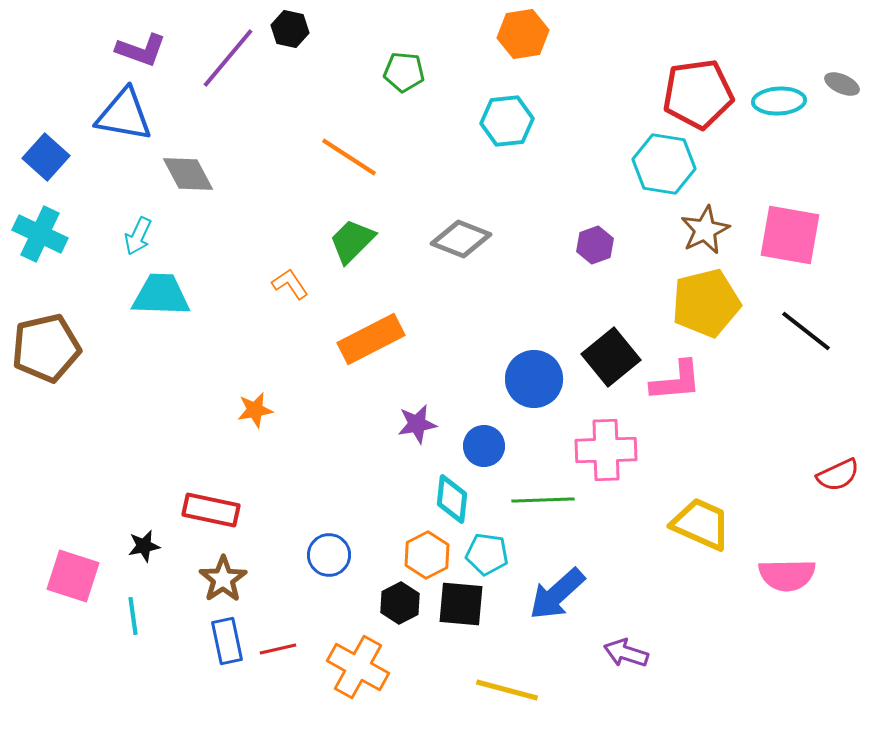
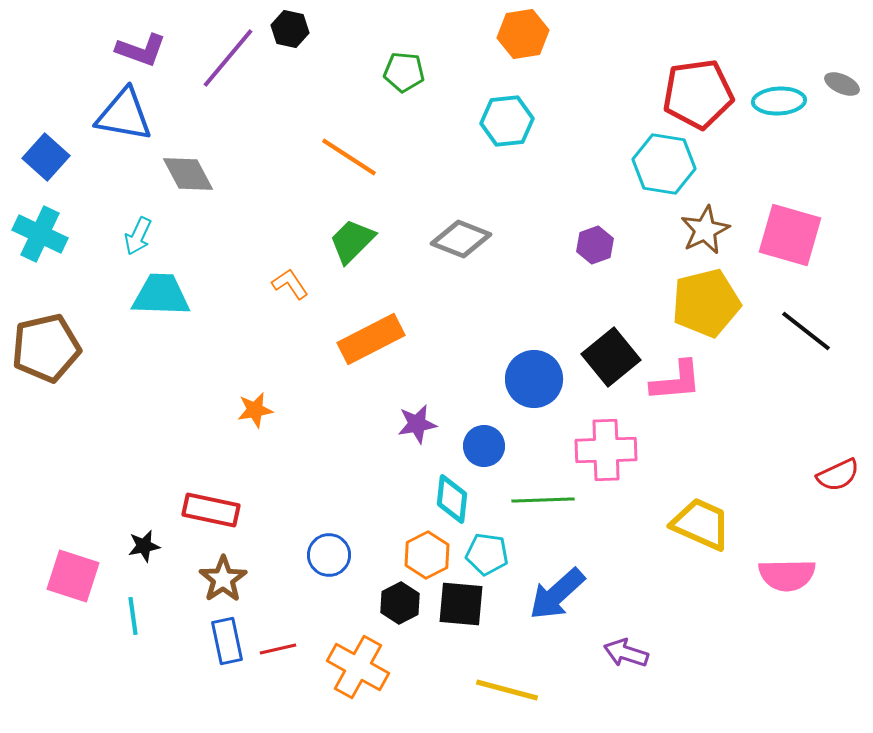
pink square at (790, 235): rotated 6 degrees clockwise
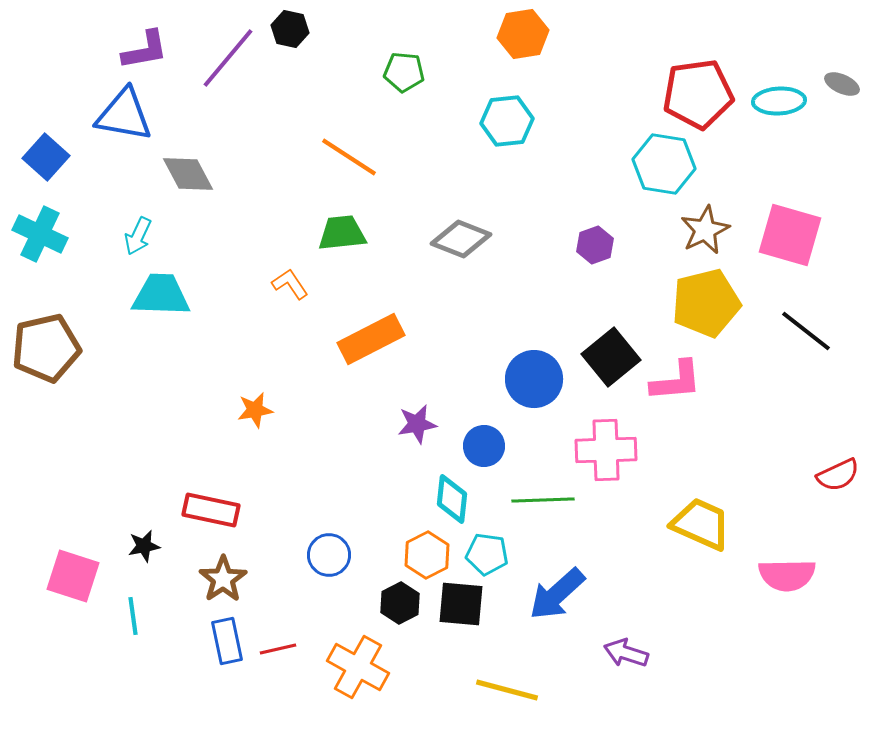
purple L-shape at (141, 50): moved 4 px right; rotated 30 degrees counterclockwise
green trapezoid at (352, 241): moved 10 px left, 8 px up; rotated 39 degrees clockwise
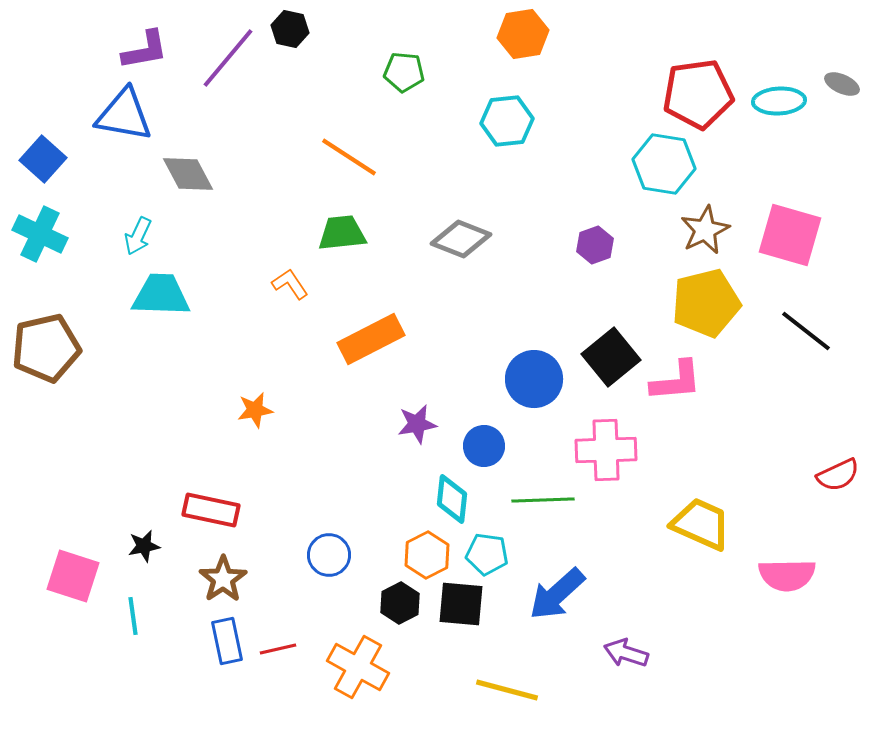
blue square at (46, 157): moved 3 px left, 2 px down
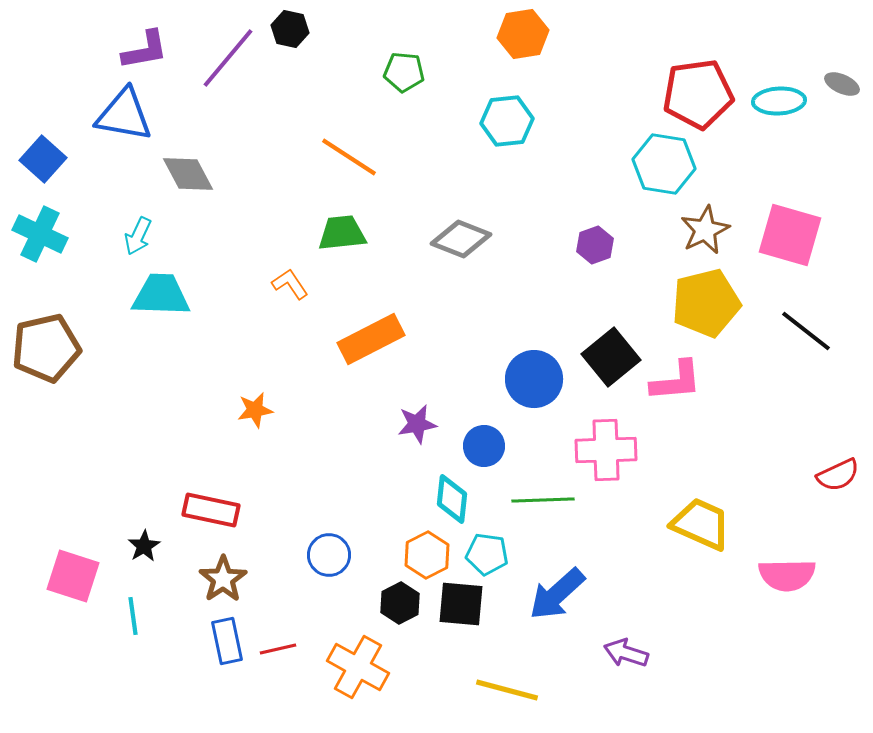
black star at (144, 546): rotated 20 degrees counterclockwise
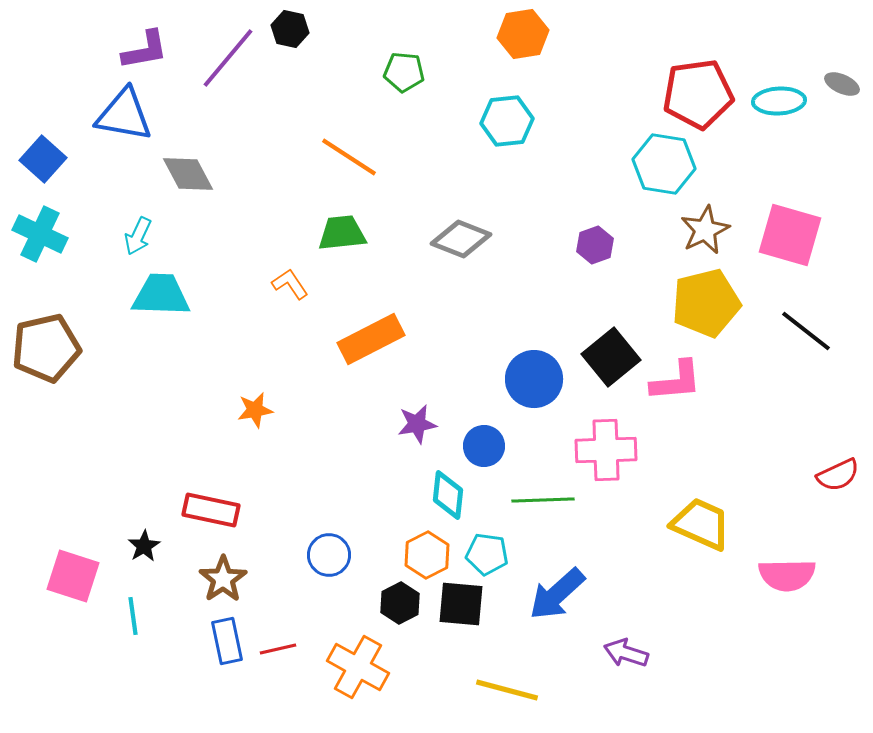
cyan diamond at (452, 499): moved 4 px left, 4 px up
